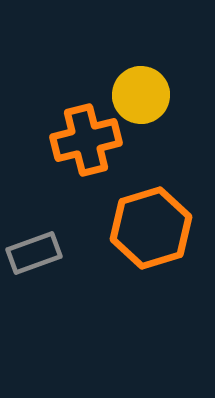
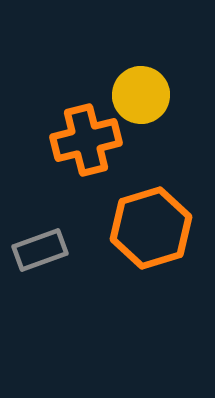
gray rectangle: moved 6 px right, 3 px up
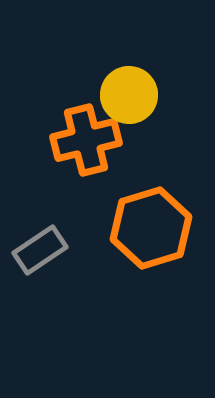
yellow circle: moved 12 px left
gray rectangle: rotated 14 degrees counterclockwise
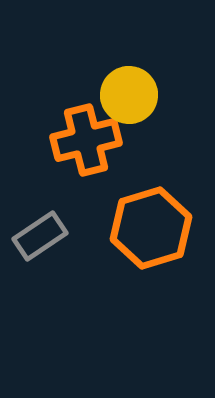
gray rectangle: moved 14 px up
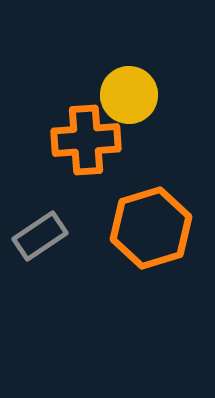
orange cross: rotated 10 degrees clockwise
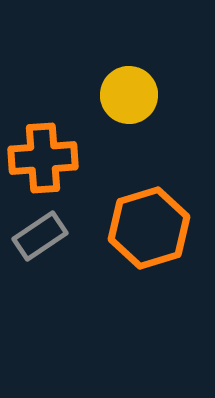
orange cross: moved 43 px left, 18 px down
orange hexagon: moved 2 px left
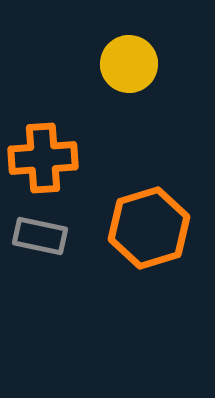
yellow circle: moved 31 px up
gray rectangle: rotated 46 degrees clockwise
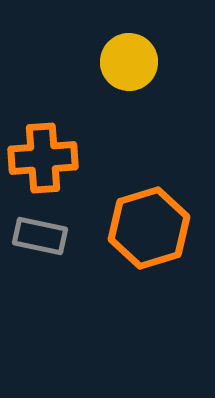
yellow circle: moved 2 px up
